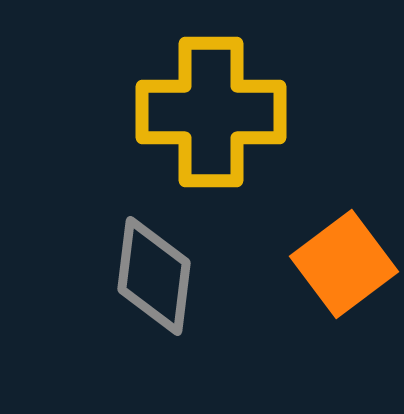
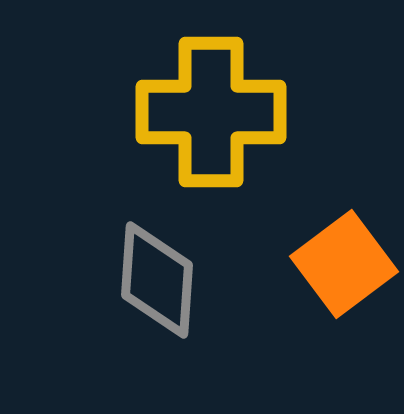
gray diamond: moved 3 px right, 4 px down; rotated 3 degrees counterclockwise
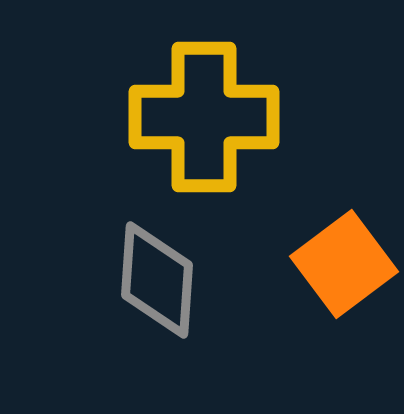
yellow cross: moved 7 px left, 5 px down
